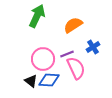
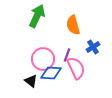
orange semicircle: rotated 72 degrees counterclockwise
purple line: moved 1 px down; rotated 48 degrees counterclockwise
blue diamond: moved 2 px right, 7 px up
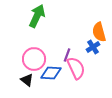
orange semicircle: moved 26 px right, 7 px down
pink circle: moved 9 px left
black triangle: moved 4 px left, 1 px up
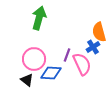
green arrow: moved 2 px right, 2 px down; rotated 10 degrees counterclockwise
pink semicircle: moved 6 px right, 4 px up
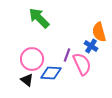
green arrow: rotated 60 degrees counterclockwise
blue cross: moved 2 px left, 1 px up; rotated 24 degrees counterclockwise
pink circle: moved 2 px left
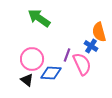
green arrow: rotated 10 degrees counterclockwise
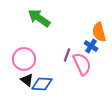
pink circle: moved 8 px left
blue diamond: moved 9 px left, 11 px down
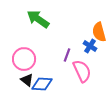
green arrow: moved 1 px left, 1 px down
blue cross: moved 1 px left
pink semicircle: moved 7 px down
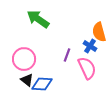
pink semicircle: moved 5 px right, 3 px up
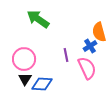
blue cross: rotated 24 degrees clockwise
purple line: moved 1 px left; rotated 32 degrees counterclockwise
black triangle: moved 2 px left, 1 px up; rotated 24 degrees clockwise
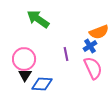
orange semicircle: rotated 96 degrees counterclockwise
purple line: moved 1 px up
pink semicircle: moved 6 px right
black triangle: moved 4 px up
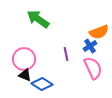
black triangle: rotated 40 degrees counterclockwise
blue diamond: rotated 30 degrees clockwise
